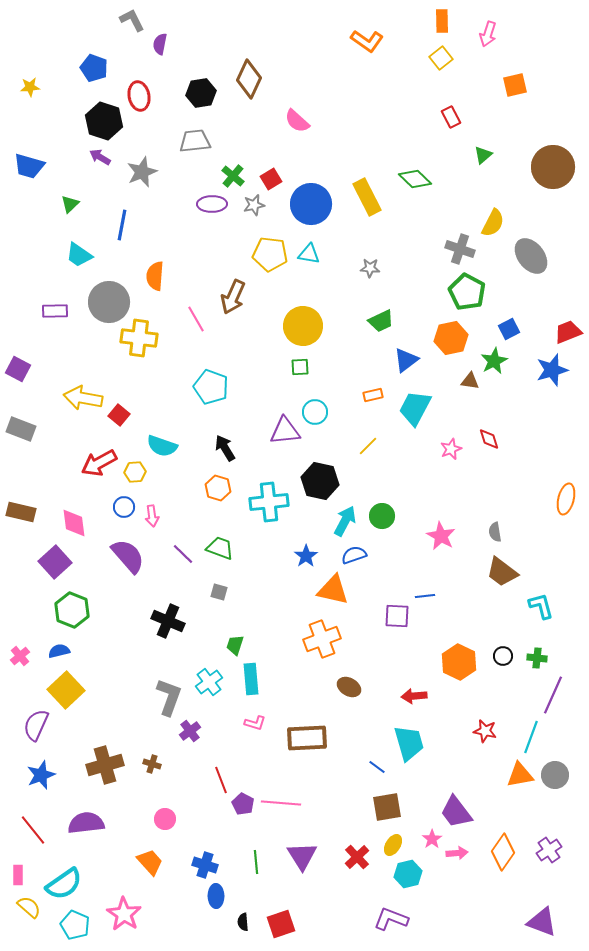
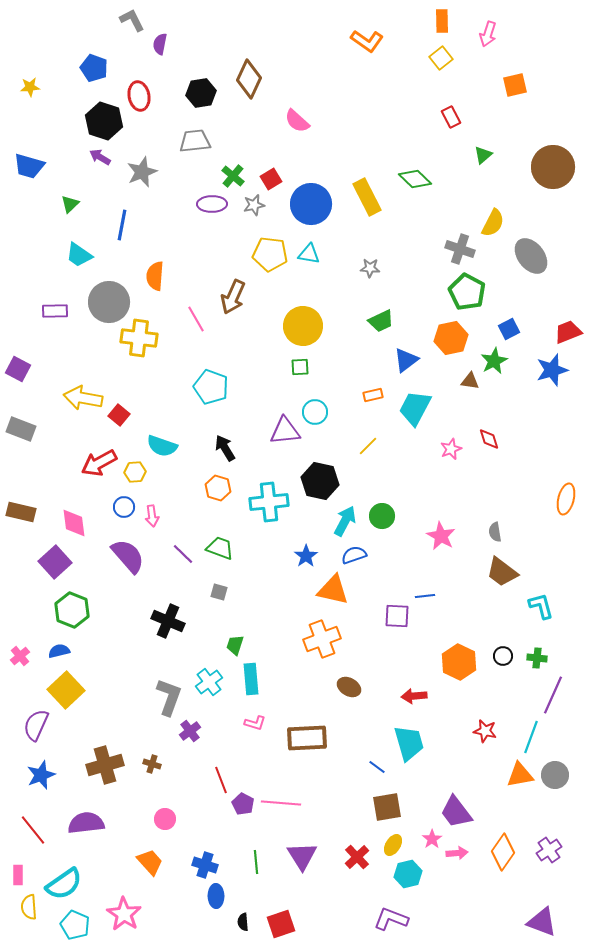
yellow semicircle at (29, 907): rotated 135 degrees counterclockwise
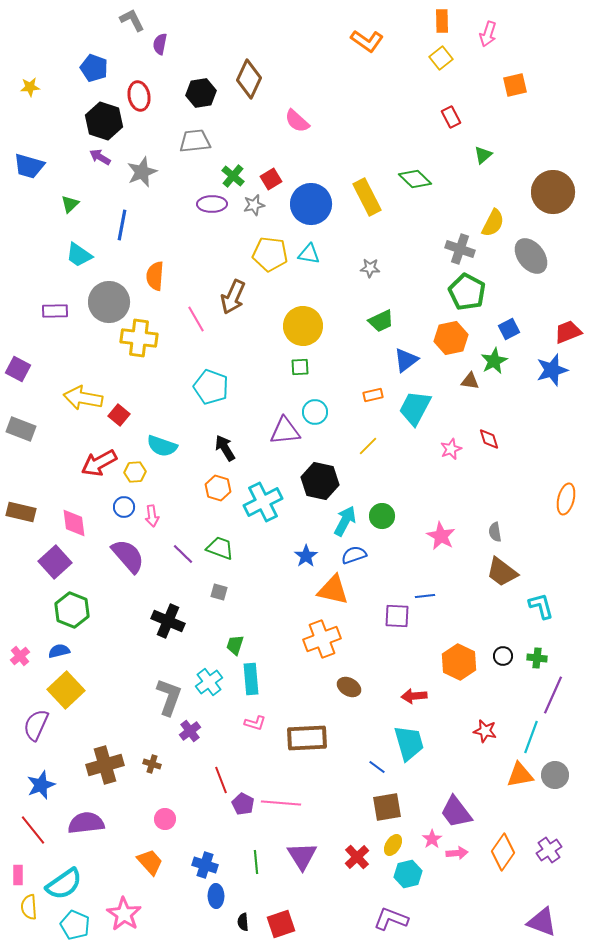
brown circle at (553, 167): moved 25 px down
cyan cross at (269, 502): moved 6 px left; rotated 21 degrees counterclockwise
blue star at (41, 775): moved 10 px down
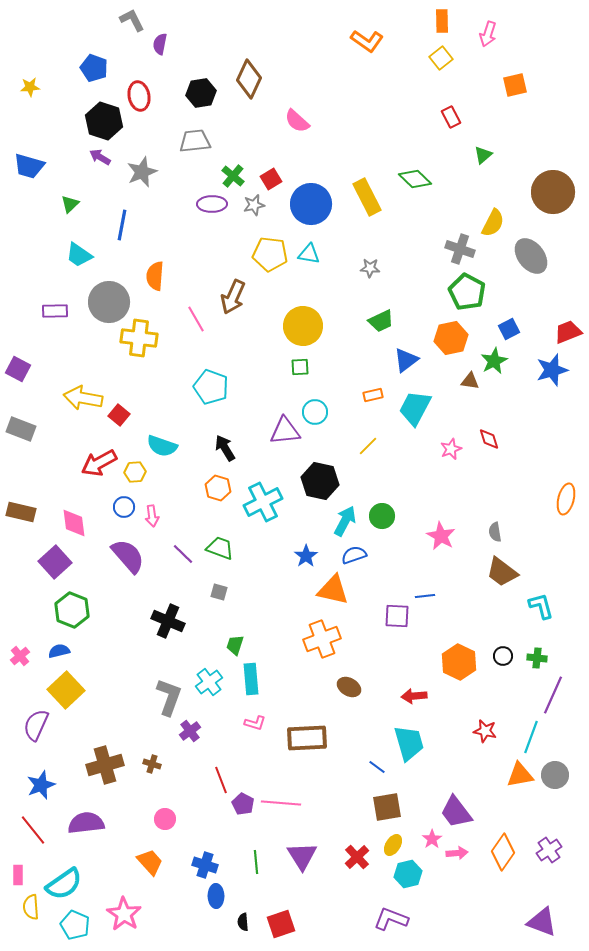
yellow semicircle at (29, 907): moved 2 px right
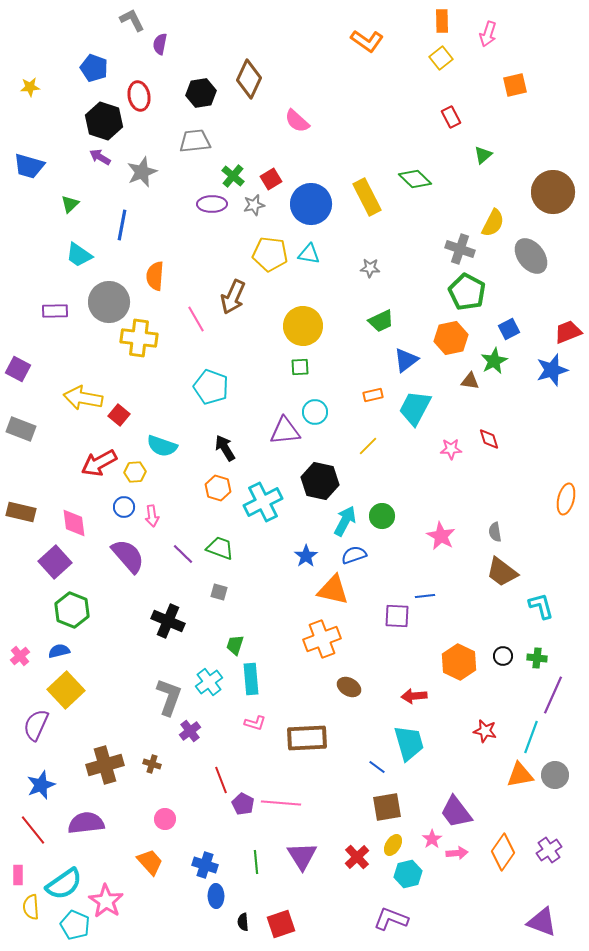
pink star at (451, 449): rotated 20 degrees clockwise
pink star at (124, 914): moved 18 px left, 13 px up
